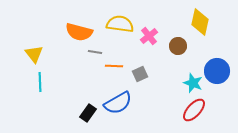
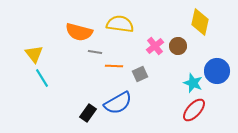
pink cross: moved 6 px right, 10 px down
cyan line: moved 2 px right, 4 px up; rotated 30 degrees counterclockwise
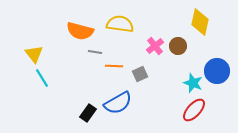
orange semicircle: moved 1 px right, 1 px up
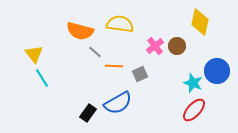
brown circle: moved 1 px left
gray line: rotated 32 degrees clockwise
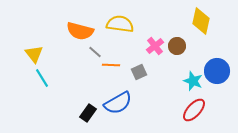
yellow diamond: moved 1 px right, 1 px up
orange line: moved 3 px left, 1 px up
gray square: moved 1 px left, 2 px up
cyan star: moved 2 px up
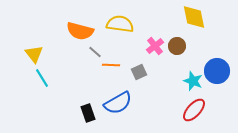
yellow diamond: moved 7 px left, 4 px up; rotated 24 degrees counterclockwise
black rectangle: rotated 54 degrees counterclockwise
